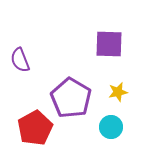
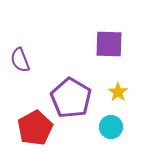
yellow star: rotated 24 degrees counterclockwise
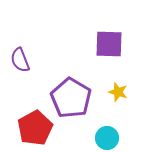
yellow star: rotated 18 degrees counterclockwise
cyan circle: moved 4 px left, 11 px down
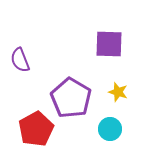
red pentagon: moved 1 px right, 1 px down
cyan circle: moved 3 px right, 9 px up
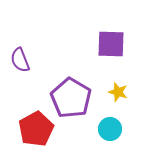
purple square: moved 2 px right
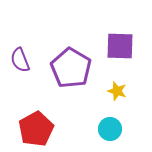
purple square: moved 9 px right, 2 px down
yellow star: moved 1 px left, 1 px up
purple pentagon: moved 30 px up
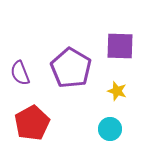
purple semicircle: moved 13 px down
red pentagon: moved 4 px left, 6 px up
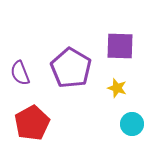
yellow star: moved 3 px up
cyan circle: moved 22 px right, 5 px up
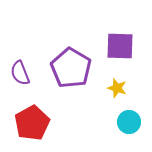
cyan circle: moved 3 px left, 2 px up
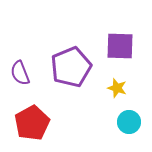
purple pentagon: moved 1 px up; rotated 18 degrees clockwise
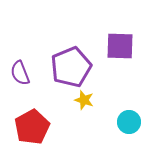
yellow star: moved 33 px left, 12 px down
red pentagon: moved 4 px down
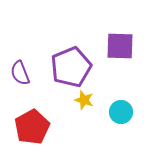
cyan circle: moved 8 px left, 10 px up
